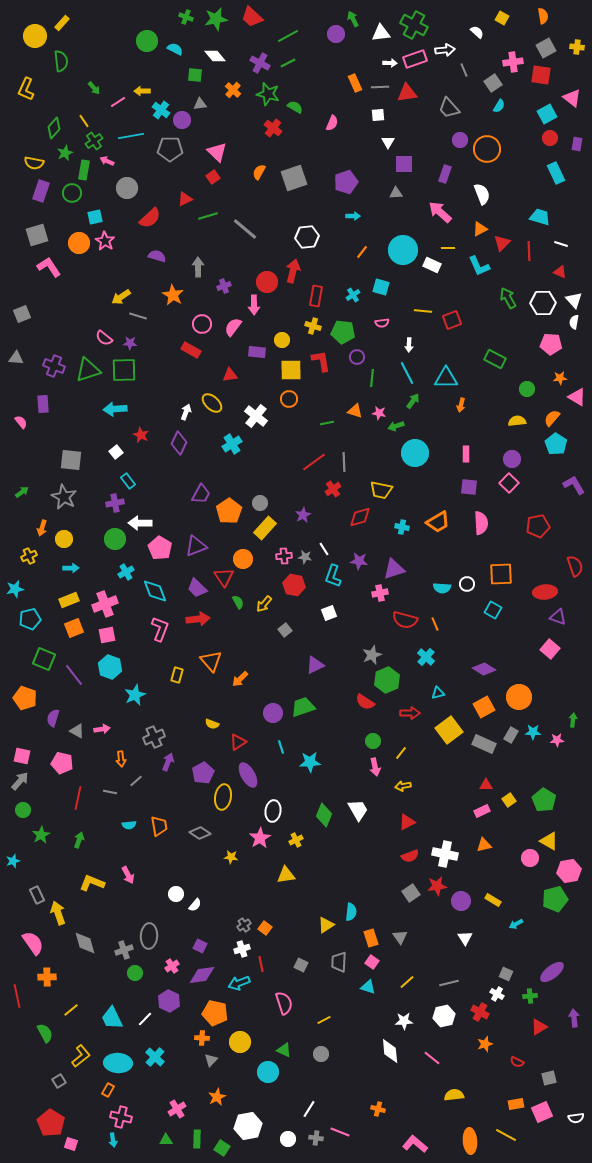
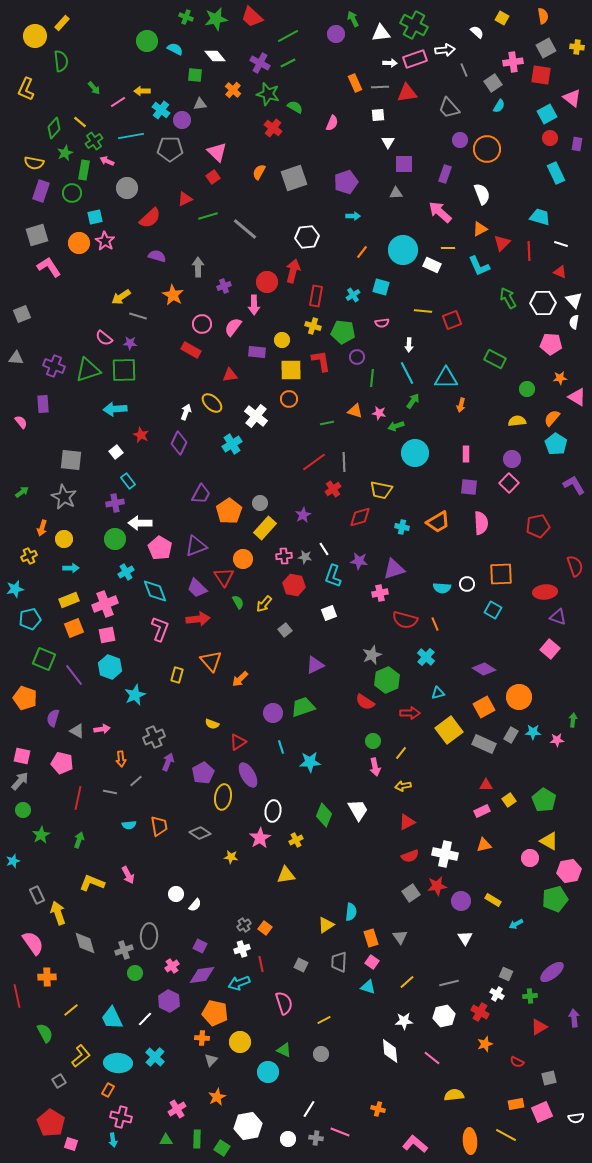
yellow line at (84, 121): moved 4 px left, 1 px down; rotated 16 degrees counterclockwise
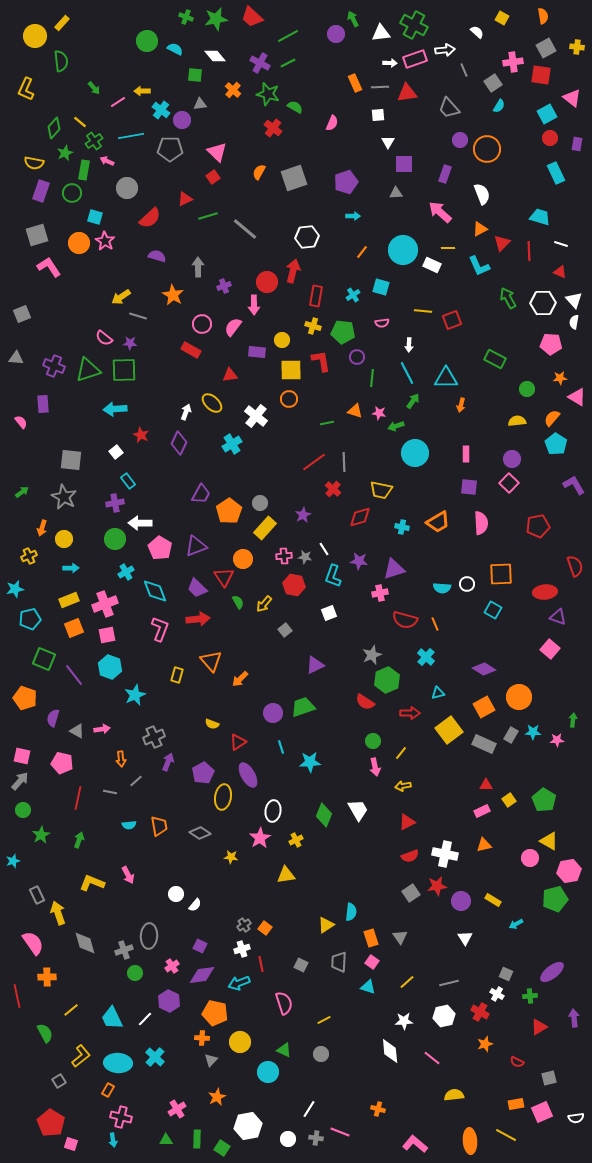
cyan square at (95, 217): rotated 28 degrees clockwise
red cross at (333, 489): rotated 14 degrees counterclockwise
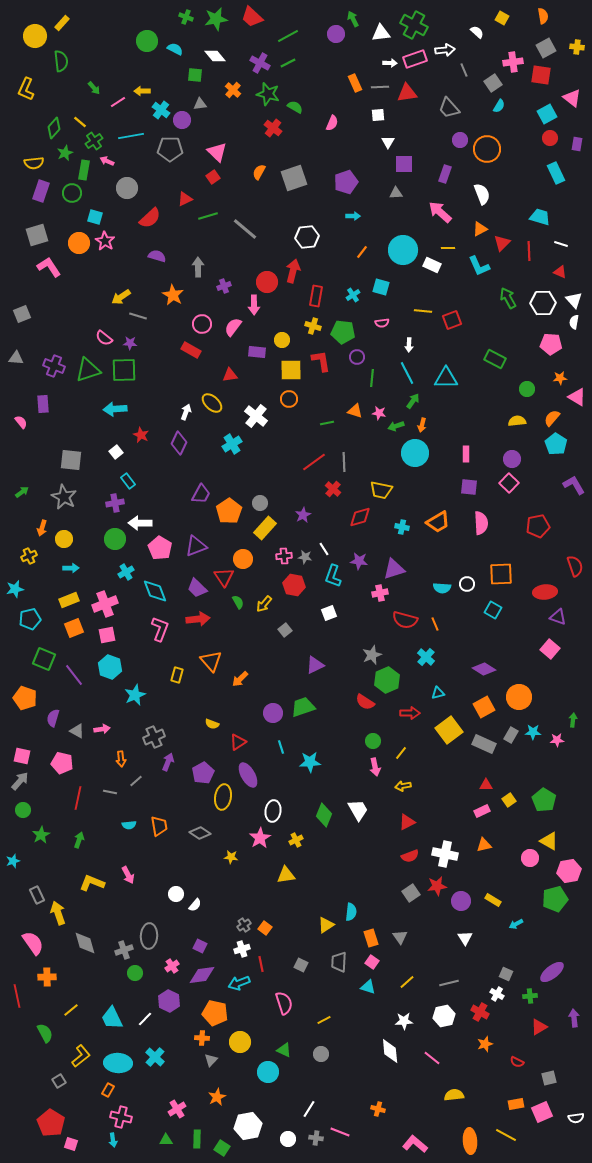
yellow semicircle at (34, 163): rotated 18 degrees counterclockwise
orange arrow at (461, 405): moved 39 px left, 20 px down
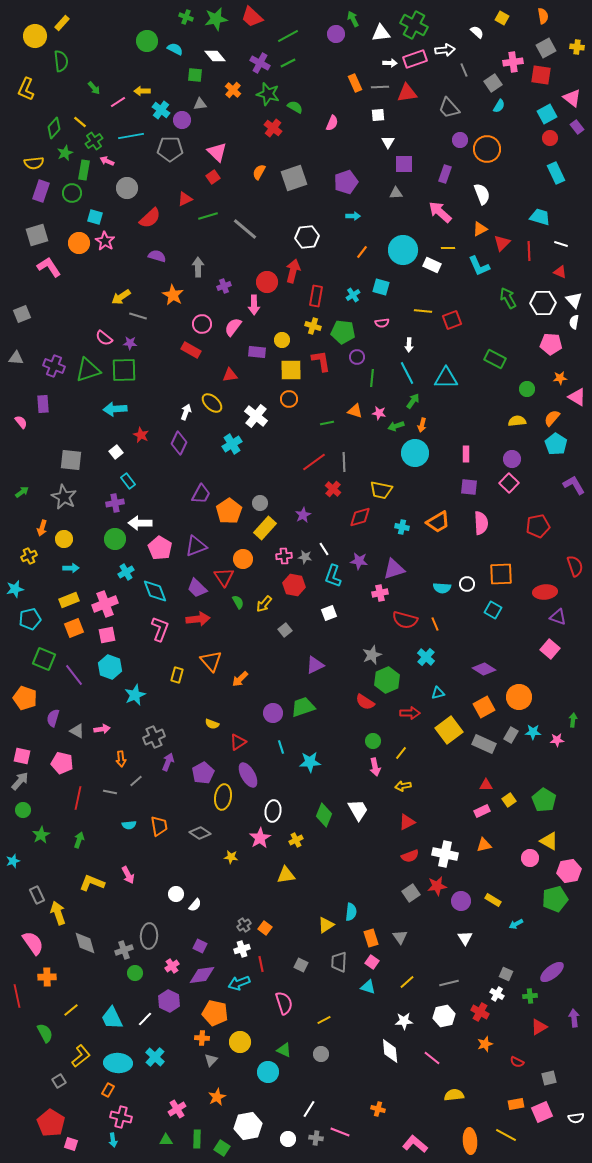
purple rectangle at (577, 144): moved 17 px up; rotated 48 degrees counterclockwise
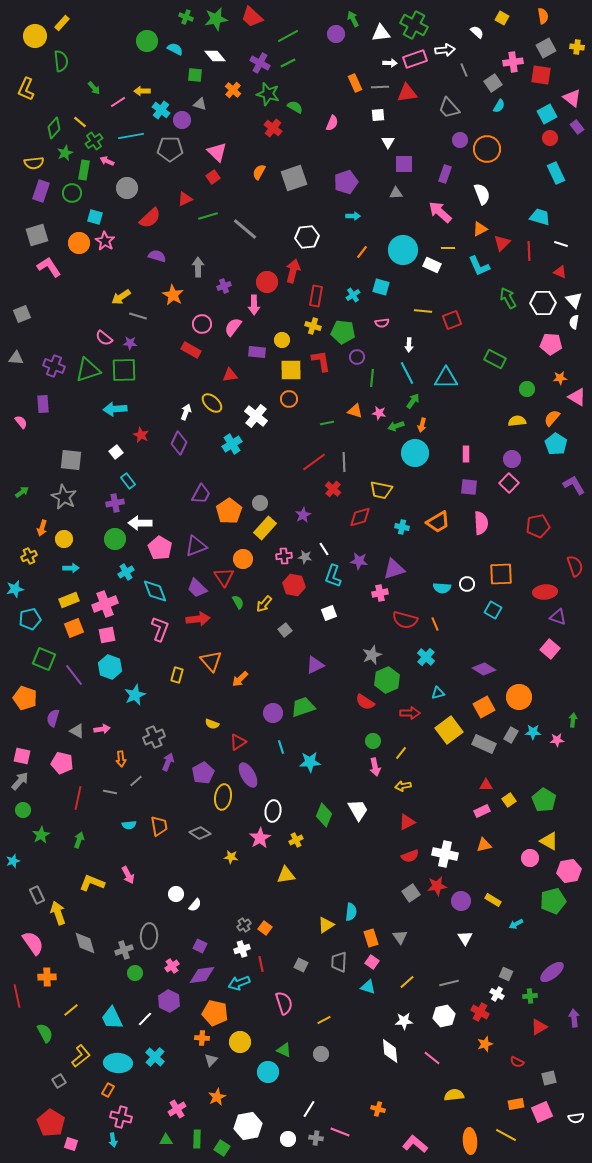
gray triangle at (200, 104): rotated 24 degrees clockwise
green pentagon at (555, 899): moved 2 px left, 2 px down
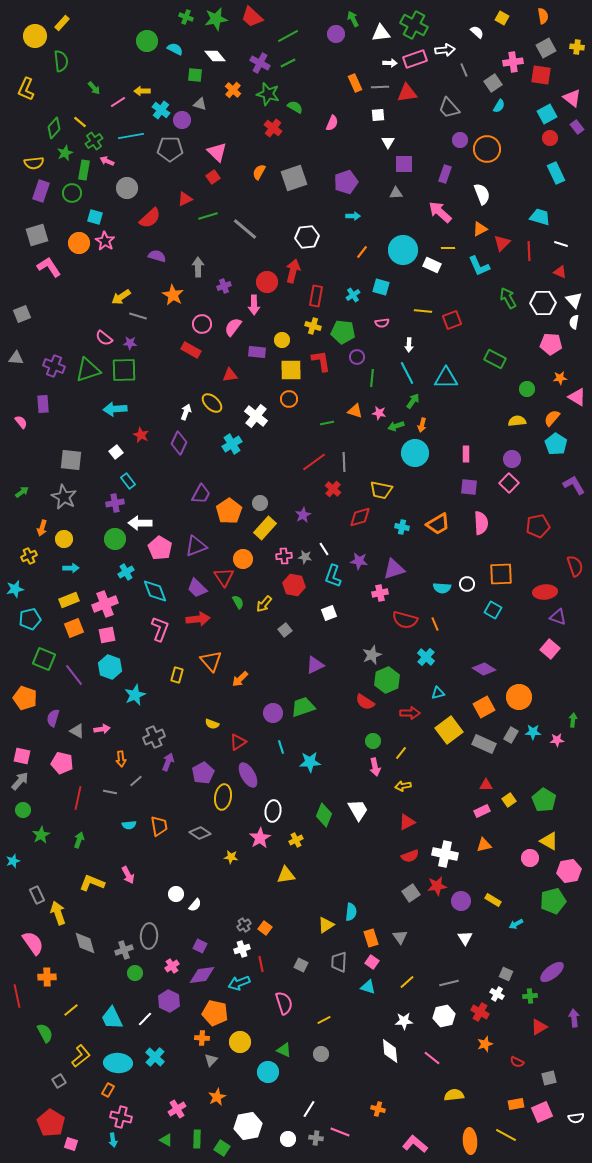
orange trapezoid at (438, 522): moved 2 px down
green triangle at (166, 1140): rotated 32 degrees clockwise
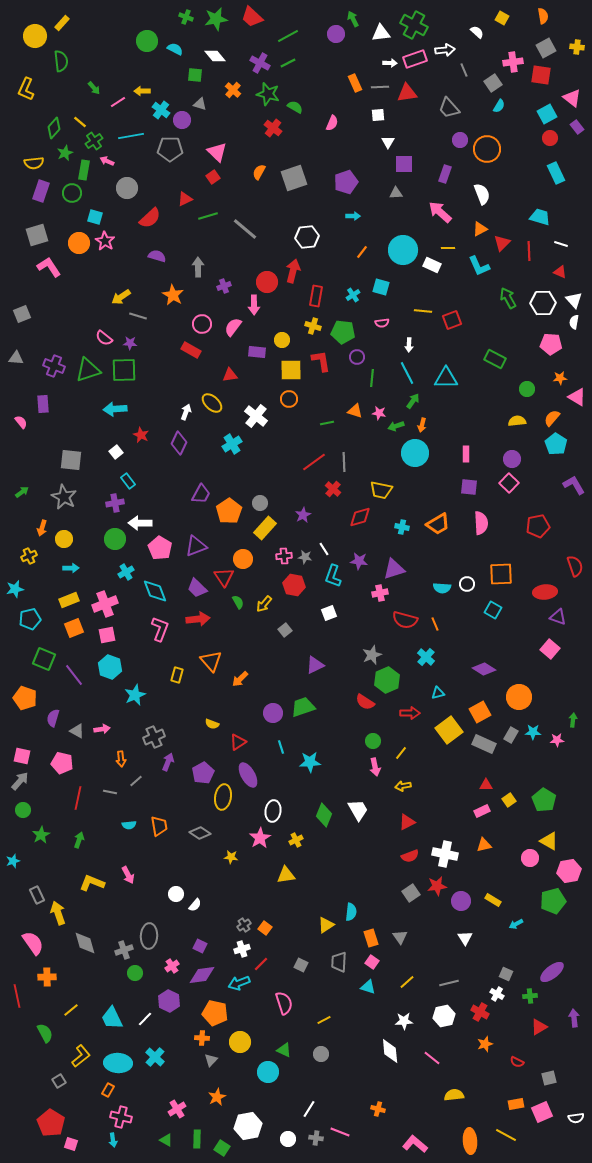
orange square at (484, 707): moved 4 px left, 5 px down
red line at (261, 964): rotated 56 degrees clockwise
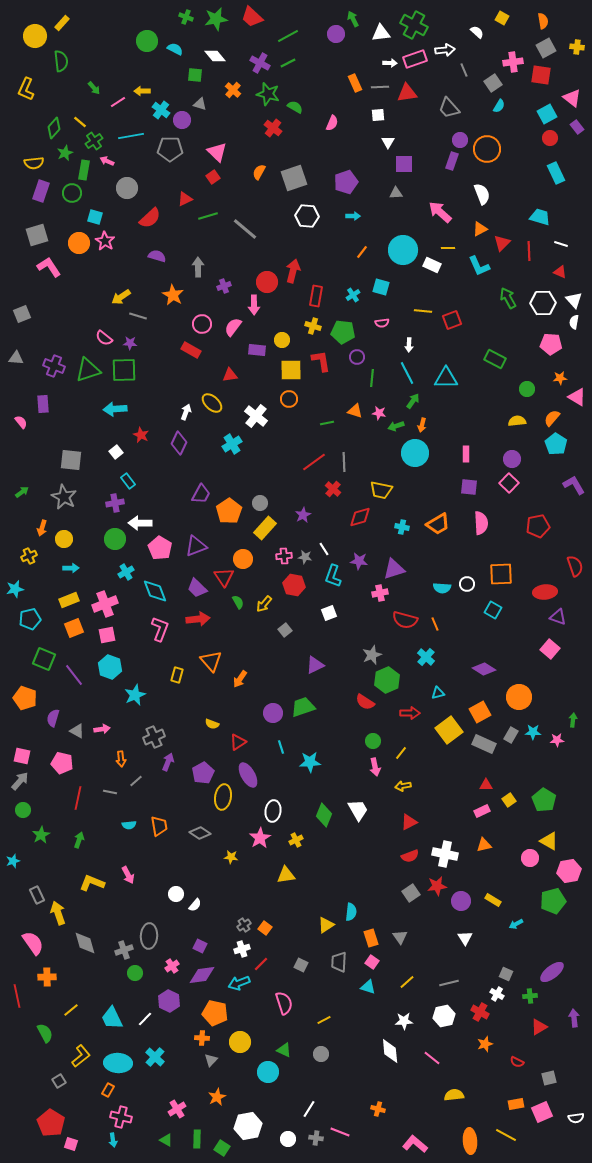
orange semicircle at (543, 16): moved 5 px down
purple rectangle at (445, 174): moved 7 px right, 13 px up
white hexagon at (307, 237): moved 21 px up; rotated 10 degrees clockwise
purple rectangle at (257, 352): moved 2 px up
orange arrow at (240, 679): rotated 12 degrees counterclockwise
red triangle at (407, 822): moved 2 px right
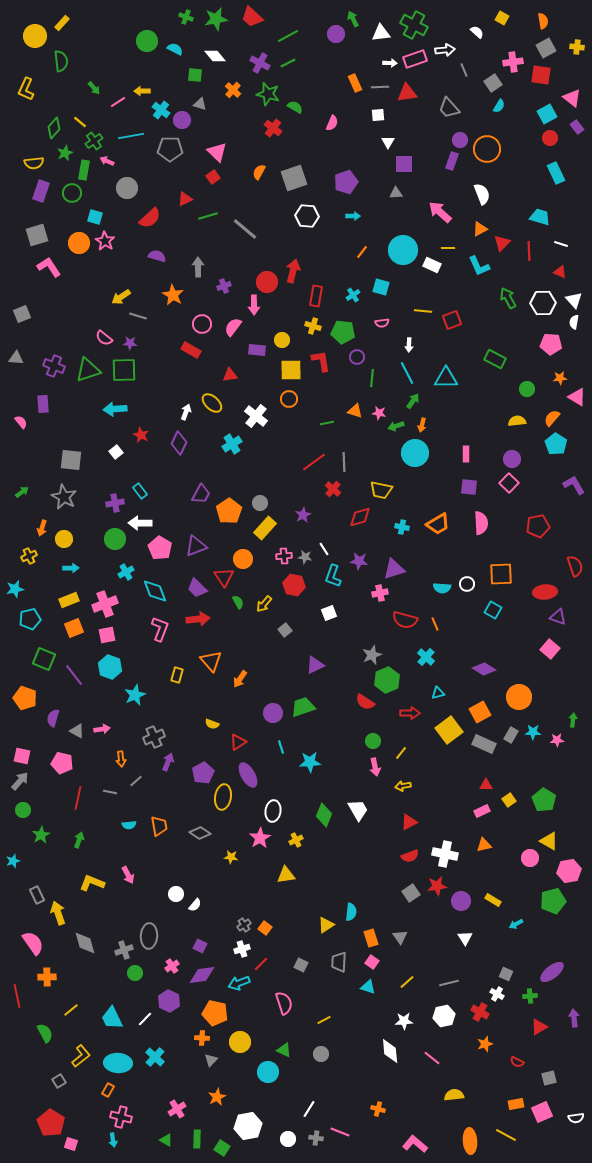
cyan rectangle at (128, 481): moved 12 px right, 10 px down
